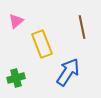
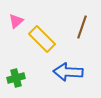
brown line: rotated 30 degrees clockwise
yellow rectangle: moved 5 px up; rotated 24 degrees counterclockwise
blue arrow: rotated 120 degrees counterclockwise
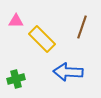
pink triangle: rotated 42 degrees clockwise
green cross: moved 1 px down
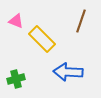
pink triangle: rotated 21 degrees clockwise
brown line: moved 1 px left, 6 px up
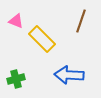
blue arrow: moved 1 px right, 3 px down
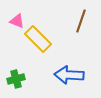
pink triangle: moved 1 px right
yellow rectangle: moved 4 px left
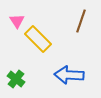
pink triangle: rotated 35 degrees clockwise
green cross: rotated 36 degrees counterclockwise
